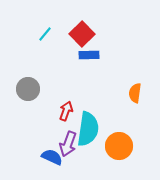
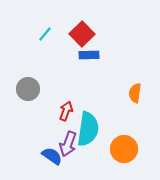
orange circle: moved 5 px right, 3 px down
blue semicircle: moved 1 px up; rotated 10 degrees clockwise
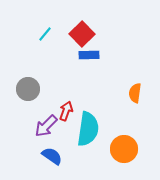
purple arrow: moved 22 px left, 18 px up; rotated 25 degrees clockwise
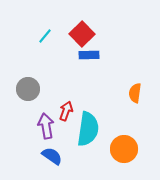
cyan line: moved 2 px down
purple arrow: rotated 125 degrees clockwise
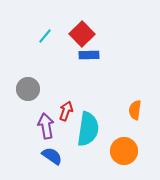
orange semicircle: moved 17 px down
orange circle: moved 2 px down
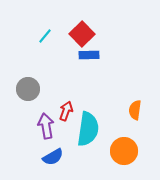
blue semicircle: moved 1 px right, 1 px down; rotated 115 degrees clockwise
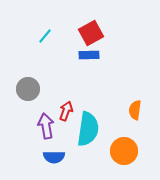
red square: moved 9 px right, 1 px up; rotated 15 degrees clockwise
blue semicircle: moved 1 px right; rotated 30 degrees clockwise
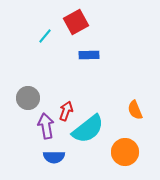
red square: moved 15 px left, 11 px up
gray circle: moved 9 px down
orange semicircle: rotated 30 degrees counterclockwise
cyan semicircle: rotated 44 degrees clockwise
orange circle: moved 1 px right, 1 px down
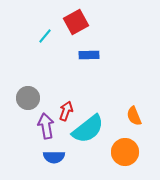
orange semicircle: moved 1 px left, 6 px down
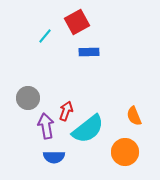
red square: moved 1 px right
blue rectangle: moved 3 px up
